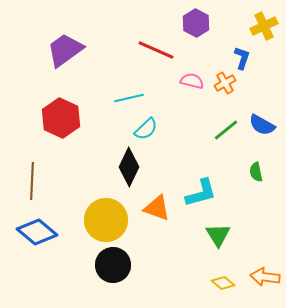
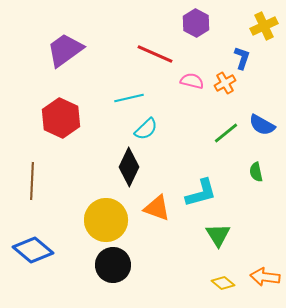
red line: moved 1 px left, 4 px down
green line: moved 3 px down
blue diamond: moved 4 px left, 18 px down
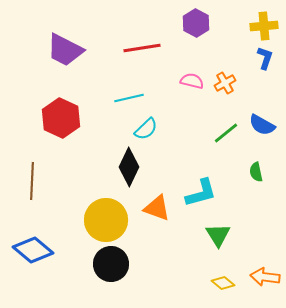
yellow cross: rotated 20 degrees clockwise
purple trapezoid: rotated 117 degrees counterclockwise
red line: moved 13 px left, 6 px up; rotated 33 degrees counterclockwise
blue L-shape: moved 23 px right
black circle: moved 2 px left, 1 px up
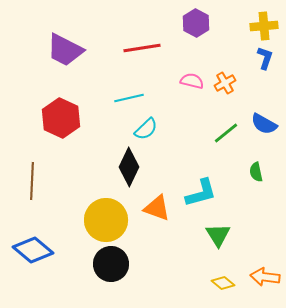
blue semicircle: moved 2 px right, 1 px up
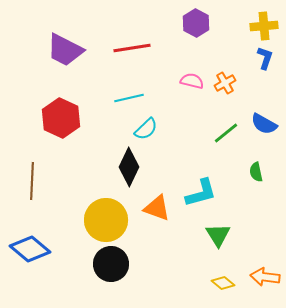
red line: moved 10 px left
blue diamond: moved 3 px left, 1 px up
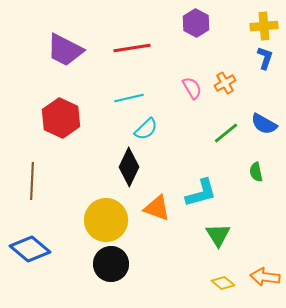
pink semicircle: moved 7 px down; rotated 45 degrees clockwise
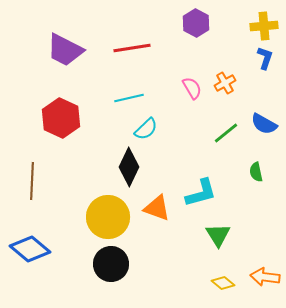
yellow circle: moved 2 px right, 3 px up
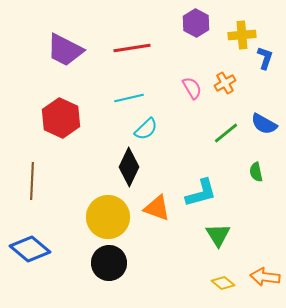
yellow cross: moved 22 px left, 9 px down
black circle: moved 2 px left, 1 px up
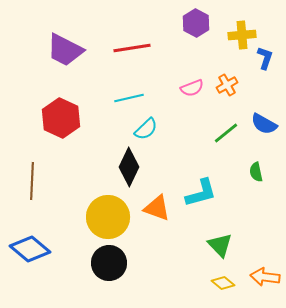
orange cross: moved 2 px right, 2 px down
pink semicircle: rotated 100 degrees clockwise
green triangle: moved 2 px right, 10 px down; rotated 12 degrees counterclockwise
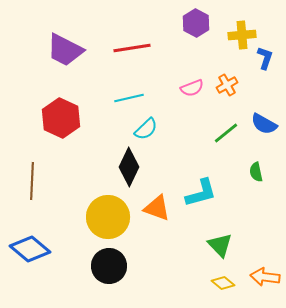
black circle: moved 3 px down
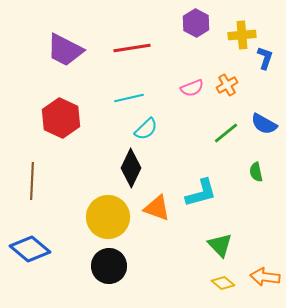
black diamond: moved 2 px right, 1 px down
